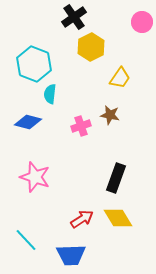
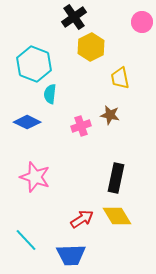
yellow trapezoid: rotated 135 degrees clockwise
blue diamond: moved 1 px left; rotated 12 degrees clockwise
black rectangle: rotated 8 degrees counterclockwise
yellow diamond: moved 1 px left, 2 px up
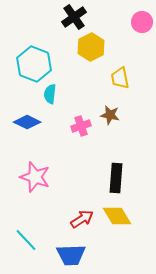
black rectangle: rotated 8 degrees counterclockwise
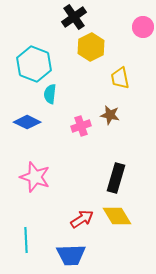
pink circle: moved 1 px right, 5 px down
black rectangle: rotated 12 degrees clockwise
cyan line: rotated 40 degrees clockwise
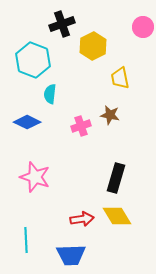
black cross: moved 12 px left, 7 px down; rotated 15 degrees clockwise
yellow hexagon: moved 2 px right, 1 px up
cyan hexagon: moved 1 px left, 4 px up
red arrow: rotated 25 degrees clockwise
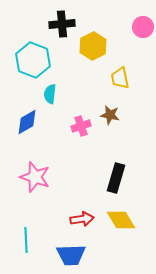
black cross: rotated 15 degrees clockwise
blue diamond: rotated 56 degrees counterclockwise
yellow diamond: moved 4 px right, 4 px down
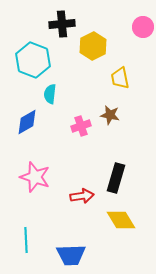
red arrow: moved 23 px up
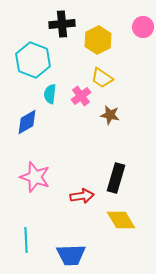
yellow hexagon: moved 5 px right, 6 px up
yellow trapezoid: moved 18 px left; rotated 45 degrees counterclockwise
pink cross: moved 30 px up; rotated 18 degrees counterclockwise
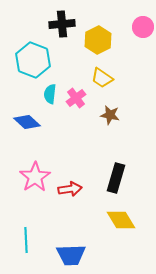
pink cross: moved 5 px left, 2 px down
blue diamond: rotated 72 degrees clockwise
pink star: rotated 20 degrees clockwise
red arrow: moved 12 px left, 7 px up
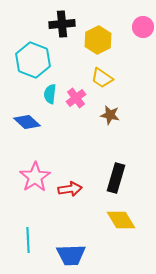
cyan line: moved 2 px right
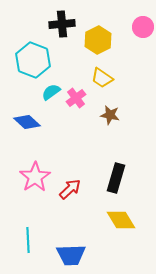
cyan semicircle: moved 1 px right, 2 px up; rotated 48 degrees clockwise
red arrow: rotated 35 degrees counterclockwise
